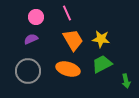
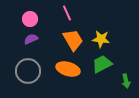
pink circle: moved 6 px left, 2 px down
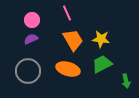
pink circle: moved 2 px right, 1 px down
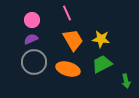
gray circle: moved 6 px right, 9 px up
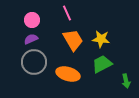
orange ellipse: moved 5 px down
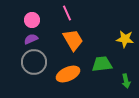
yellow star: moved 24 px right
green trapezoid: rotated 20 degrees clockwise
orange ellipse: rotated 40 degrees counterclockwise
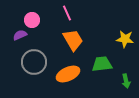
purple semicircle: moved 11 px left, 4 px up
